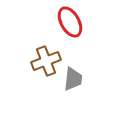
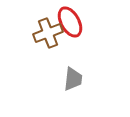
brown cross: moved 2 px right, 28 px up
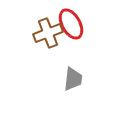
red ellipse: moved 1 px right, 2 px down
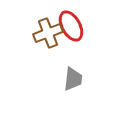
red ellipse: moved 2 px down
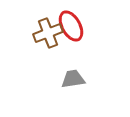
gray trapezoid: rotated 105 degrees counterclockwise
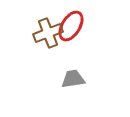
red ellipse: rotated 60 degrees clockwise
